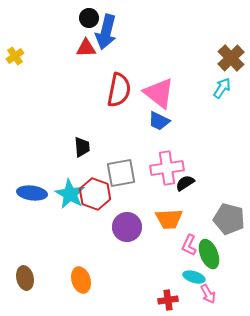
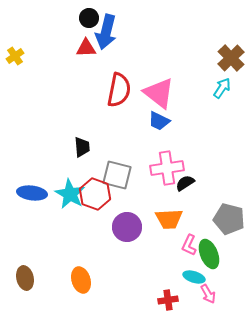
gray square: moved 4 px left, 2 px down; rotated 24 degrees clockwise
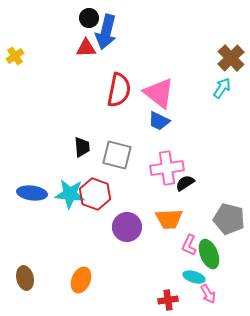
gray square: moved 20 px up
cyan star: rotated 24 degrees counterclockwise
orange ellipse: rotated 40 degrees clockwise
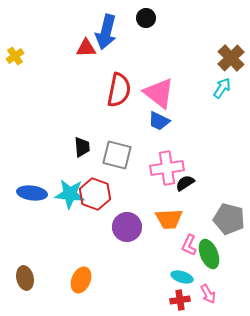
black circle: moved 57 px right
cyan ellipse: moved 12 px left
red cross: moved 12 px right
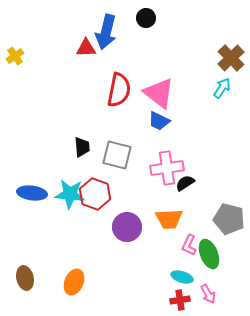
orange ellipse: moved 7 px left, 2 px down
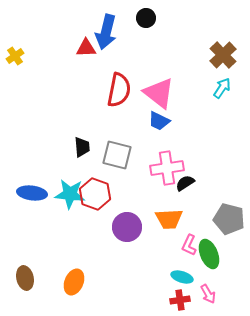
brown cross: moved 8 px left, 3 px up
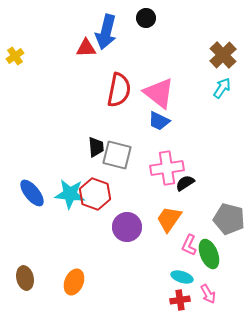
black trapezoid: moved 14 px right
blue ellipse: rotated 44 degrees clockwise
orange trapezoid: rotated 128 degrees clockwise
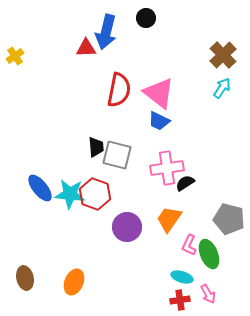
blue ellipse: moved 8 px right, 5 px up
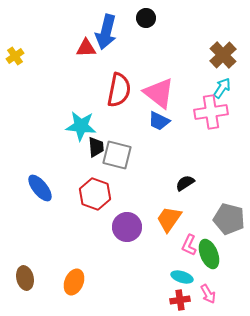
pink cross: moved 44 px right, 56 px up
cyan star: moved 11 px right, 68 px up
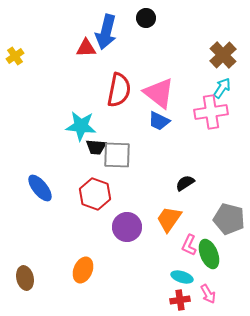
black trapezoid: rotated 100 degrees clockwise
gray square: rotated 12 degrees counterclockwise
orange ellipse: moved 9 px right, 12 px up
